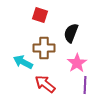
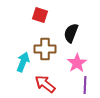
brown cross: moved 1 px right, 1 px down
cyan arrow: rotated 84 degrees clockwise
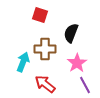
purple line: rotated 30 degrees counterclockwise
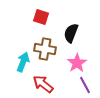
red square: moved 1 px right, 2 px down
brown cross: rotated 10 degrees clockwise
red arrow: moved 2 px left
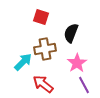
brown cross: rotated 20 degrees counterclockwise
cyan arrow: rotated 24 degrees clockwise
purple line: moved 1 px left
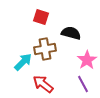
black semicircle: rotated 84 degrees clockwise
pink star: moved 10 px right, 3 px up
purple line: moved 1 px left, 1 px up
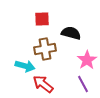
red square: moved 1 px right, 2 px down; rotated 21 degrees counterclockwise
cyan arrow: moved 2 px right, 4 px down; rotated 60 degrees clockwise
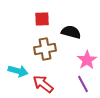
black semicircle: moved 1 px up
cyan arrow: moved 7 px left, 5 px down
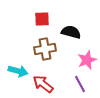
pink star: rotated 12 degrees clockwise
purple line: moved 3 px left
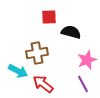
red square: moved 7 px right, 2 px up
brown cross: moved 8 px left, 4 px down
cyan arrow: rotated 12 degrees clockwise
purple line: moved 3 px right
